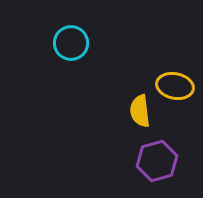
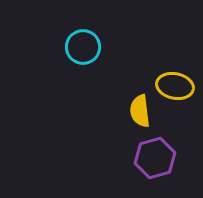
cyan circle: moved 12 px right, 4 px down
purple hexagon: moved 2 px left, 3 px up
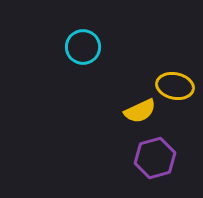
yellow semicircle: rotated 108 degrees counterclockwise
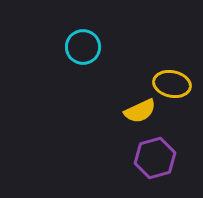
yellow ellipse: moved 3 px left, 2 px up
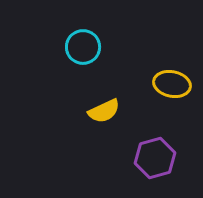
yellow semicircle: moved 36 px left
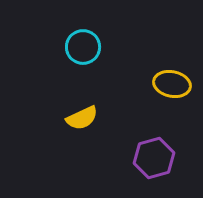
yellow semicircle: moved 22 px left, 7 px down
purple hexagon: moved 1 px left
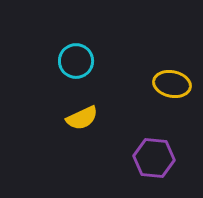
cyan circle: moved 7 px left, 14 px down
purple hexagon: rotated 21 degrees clockwise
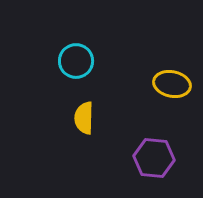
yellow semicircle: moved 2 px right; rotated 116 degrees clockwise
